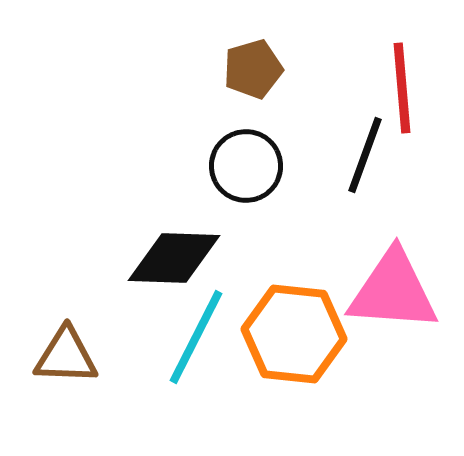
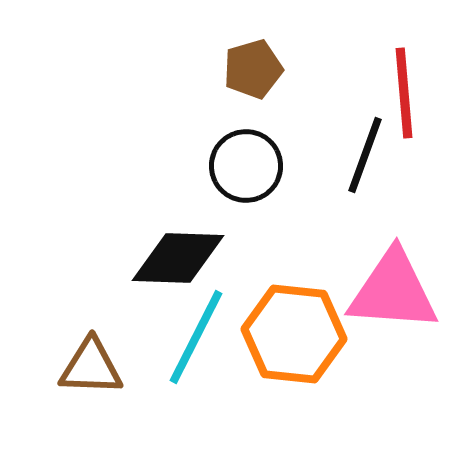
red line: moved 2 px right, 5 px down
black diamond: moved 4 px right
brown triangle: moved 25 px right, 11 px down
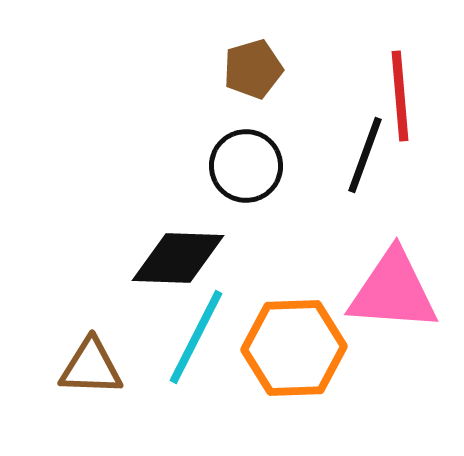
red line: moved 4 px left, 3 px down
orange hexagon: moved 14 px down; rotated 8 degrees counterclockwise
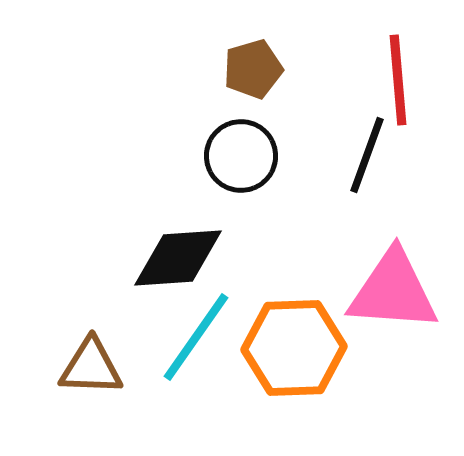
red line: moved 2 px left, 16 px up
black line: moved 2 px right
black circle: moved 5 px left, 10 px up
black diamond: rotated 6 degrees counterclockwise
cyan line: rotated 8 degrees clockwise
